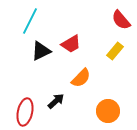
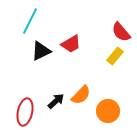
red semicircle: moved 12 px down
yellow rectangle: moved 5 px down
orange semicircle: moved 17 px down
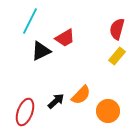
red semicircle: moved 4 px left, 3 px up; rotated 55 degrees clockwise
red trapezoid: moved 6 px left, 6 px up
yellow rectangle: moved 2 px right
red ellipse: rotated 8 degrees clockwise
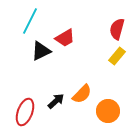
orange semicircle: moved 1 px right, 1 px up
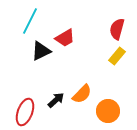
black arrow: moved 1 px up
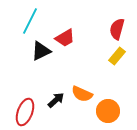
orange semicircle: rotated 70 degrees clockwise
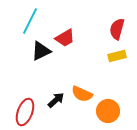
yellow rectangle: rotated 36 degrees clockwise
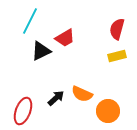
black arrow: moved 2 px up
red ellipse: moved 2 px left, 1 px up
